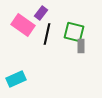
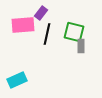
pink rectangle: rotated 40 degrees counterclockwise
cyan rectangle: moved 1 px right, 1 px down
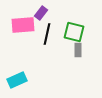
gray rectangle: moved 3 px left, 4 px down
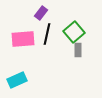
pink rectangle: moved 14 px down
green square: rotated 35 degrees clockwise
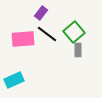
black line: rotated 65 degrees counterclockwise
cyan rectangle: moved 3 px left
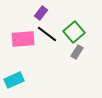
gray rectangle: moved 1 px left, 2 px down; rotated 32 degrees clockwise
